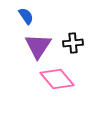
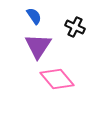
blue semicircle: moved 8 px right
black cross: moved 2 px right, 16 px up; rotated 30 degrees clockwise
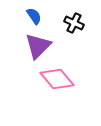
black cross: moved 1 px left, 4 px up
purple triangle: rotated 12 degrees clockwise
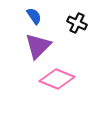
black cross: moved 3 px right
pink diamond: rotated 28 degrees counterclockwise
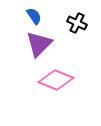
purple triangle: moved 1 px right, 2 px up
pink diamond: moved 1 px left, 1 px down
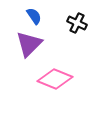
purple triangle: moved 10 px left
pink diamond: moved 1 px left, 1 px up
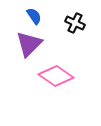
black cross: moved 2 px left
pink diamond: moved 1 px right, 3 px up; rotated 12 degrees clockwise
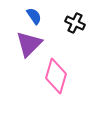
pink diamond: rotated 72 degrees clockwise
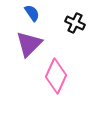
blue semicircle: moved 2 px left, 3 px up
pink diamond: rotated 8 degrees clockwise
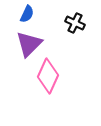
blue semicircle: moved 5 px left, 1 px down; rotated 60 degrees clockwise
pink diamond: moved 8 px left
